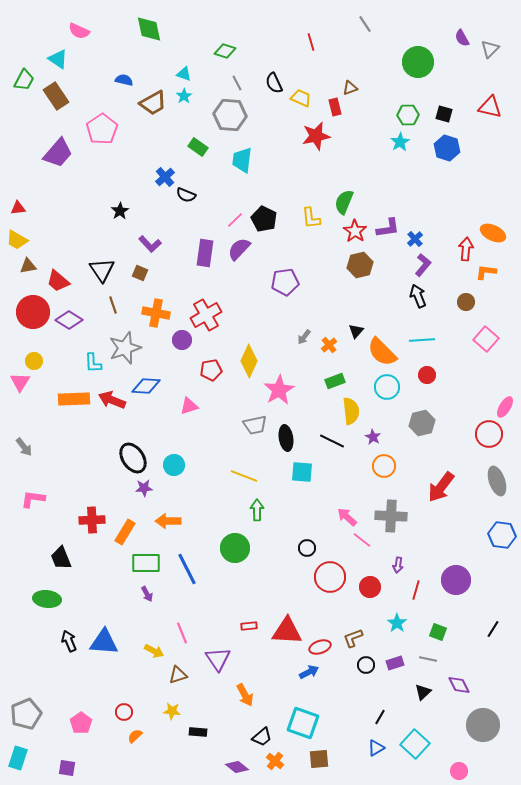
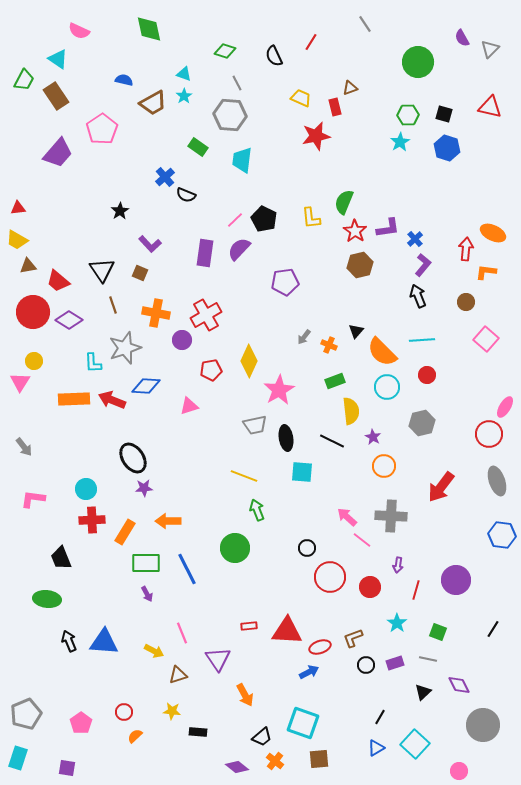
red line at (311, 42): rotated 48 degrees clockwise
black semicircle at (274, 83): moved 27 px up
orange cross at (329, 345): rotated 28 degrees counterclockwise
cyan circle at (174, 465): moved 88 px left, 24 px down
green arrow at (257, 510): rotated 20 degrees counterclockwise
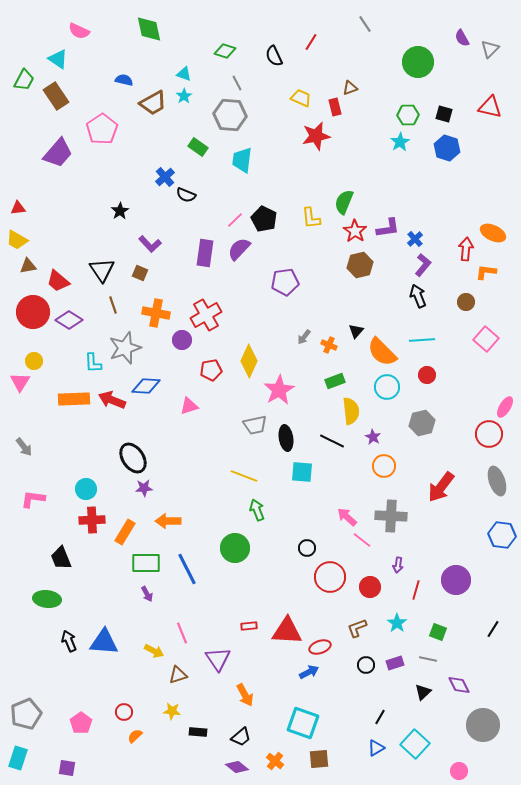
brown L-shape at (353, 638): moved 4 px right, 10 px up
black trapezoid at (262, 737): moved 21 px left
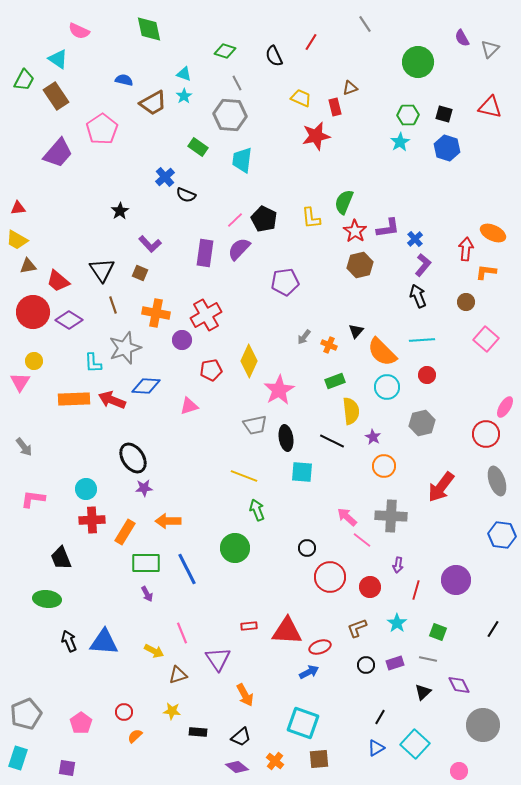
red circle at (489, 434): moved 3 px left
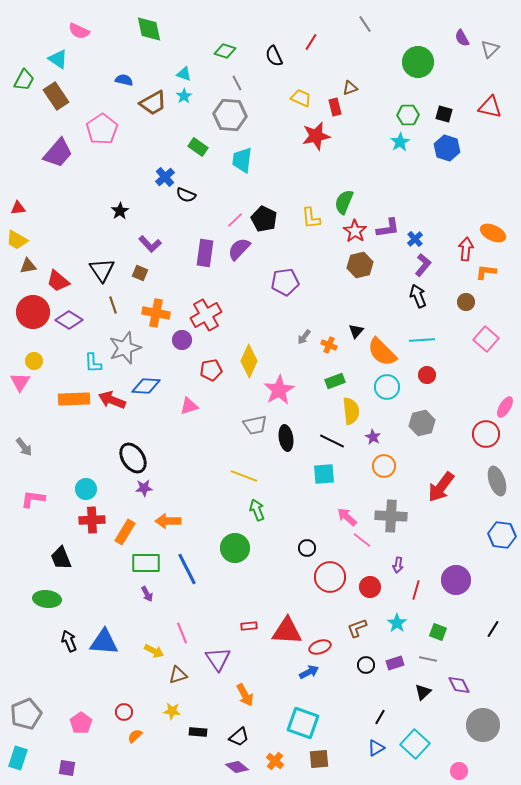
cyan square at (302, 472): moved 22 px right, 2 px down; rotated 10 degrees counterclockwise
black trapezoid at (241, 737): moved 2 px left
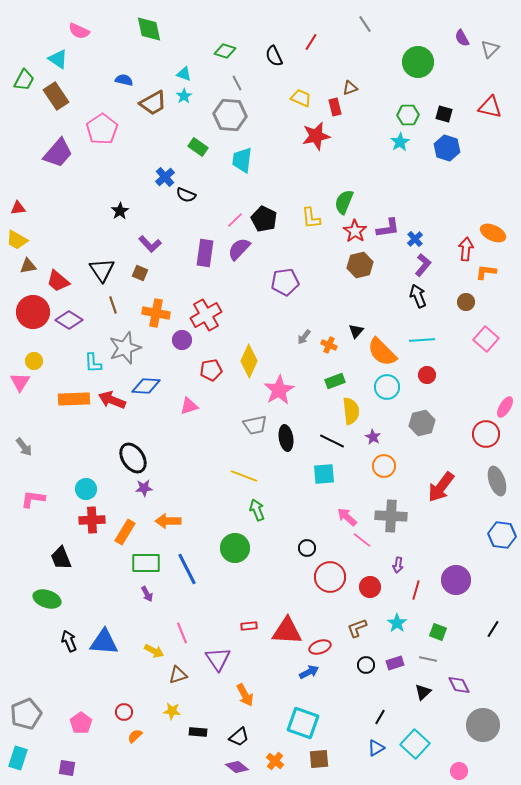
green ellipse at (47, 599): rotated 12 degrees clockwise
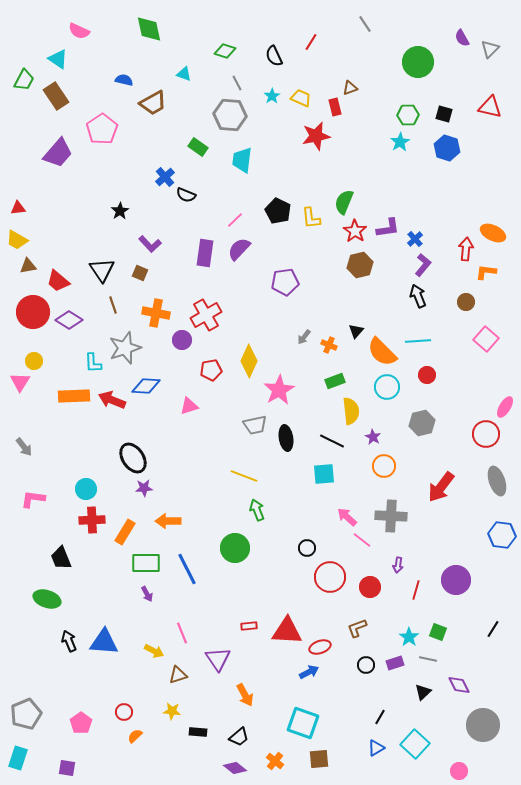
cyan star at (184, 96): moved 88 px right
black pentagon at (264, 219): moved 14 px right, 8 px up
cyan line at (422, 340): moved 4 px left, 1 px down
orange rectangle at (74, 399): moved 3 px up
cyan star at (397, 623): moved 12 px right, 14 px down
purple diamond at (237, 767): moved 2 px left, 1 px down
